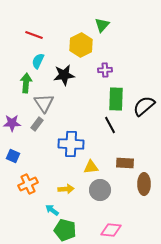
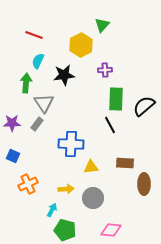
gray circle: moved 7 px left, 8 px down
cyan arrow: rotated 80 degrees clockwise
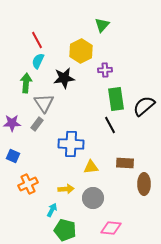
red line: moved 3 px right, 5 px down; rotated 42 degrees clockwise
yellow hexagon: moved 6 px down
black star: moved 3 px down
green rectangle: rotated 10 degrees counterclockwise
pink diamond: moved 2 px up
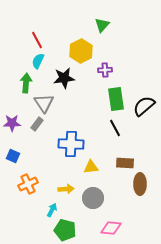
black line: moved 5 px right, 3 px down
brown ellipse: moved 4 px left
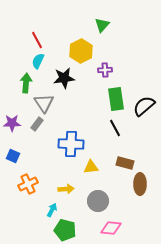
brown rectangle: rotated 12 degrees clockwise
gray circle: moved 5 px right, 3 px down
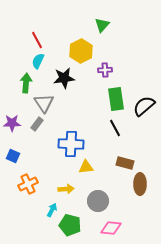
yellow triangle: moved 5 px left
green pentagon: moved 5 px right, 5 px up
